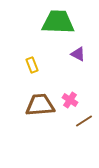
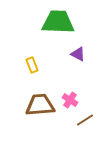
brown line: moved 1 px right, 1 px up
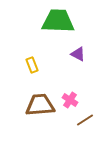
green trapezoid: moved 1 px up
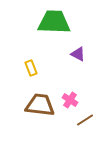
green trapezoid: moved 4 px left, 1 px down
yellow rectangle: moved 1 px left, 3 px down
brown trapezoid: rotated 12 degrees clockwise
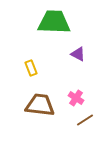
pink cross: moved 6 px right, 2 px up
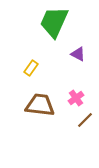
green trapezoid: rotated 68 degrees counterclockwise
yellow rectangle: rotated 56 degrees clockwise
pink cross: rotated 21 degrees clockwise
brown line: rotated 12 degrees counterclockwise
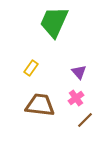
purple triangle: moved 1 px right, 18 px down; rotated 21 degrees clockwise
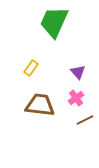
purple triangle: moved 1 px left
brown line: rotated 18 degrees clockwise
